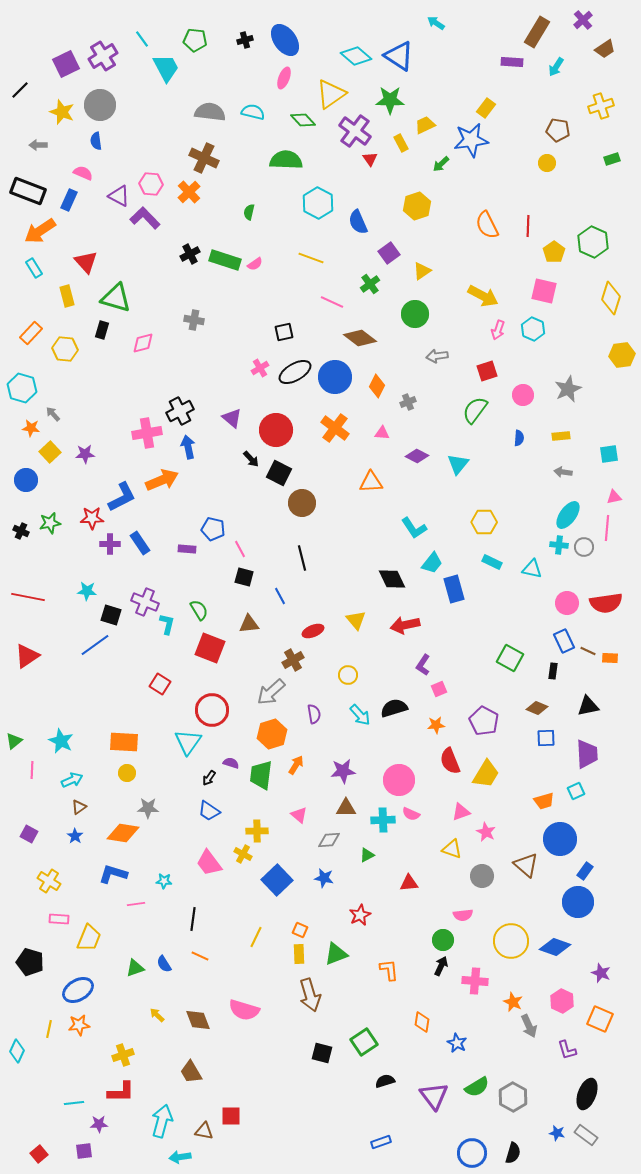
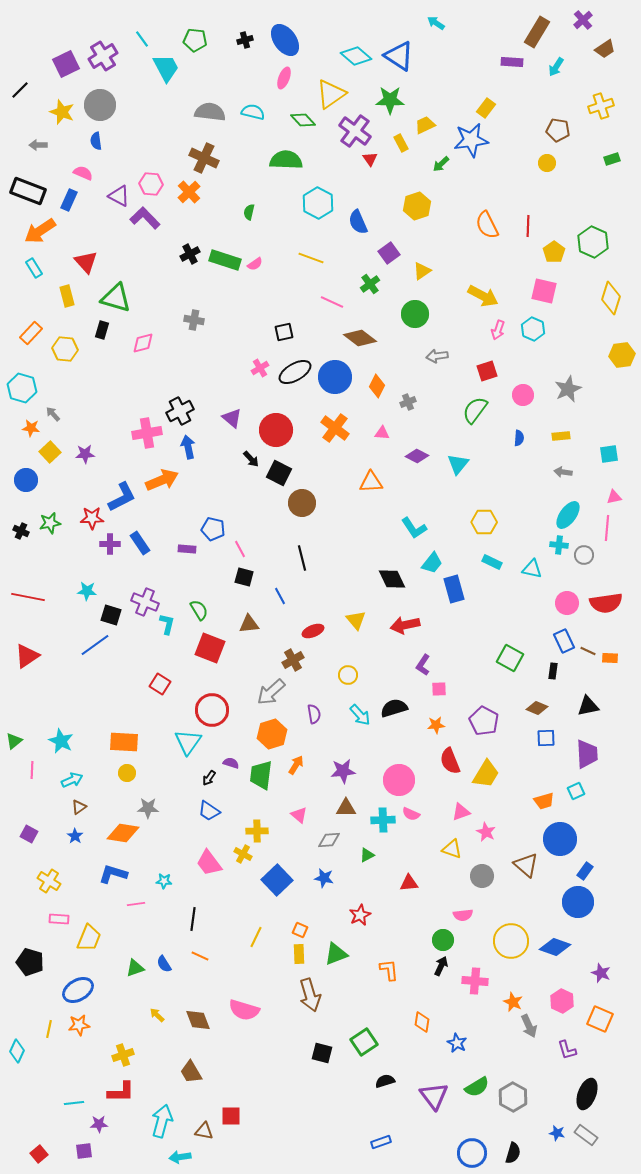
gray circle at (584, 547): moved 8 px down
pink square at (439, 689): rotated 21 degrees clockwise
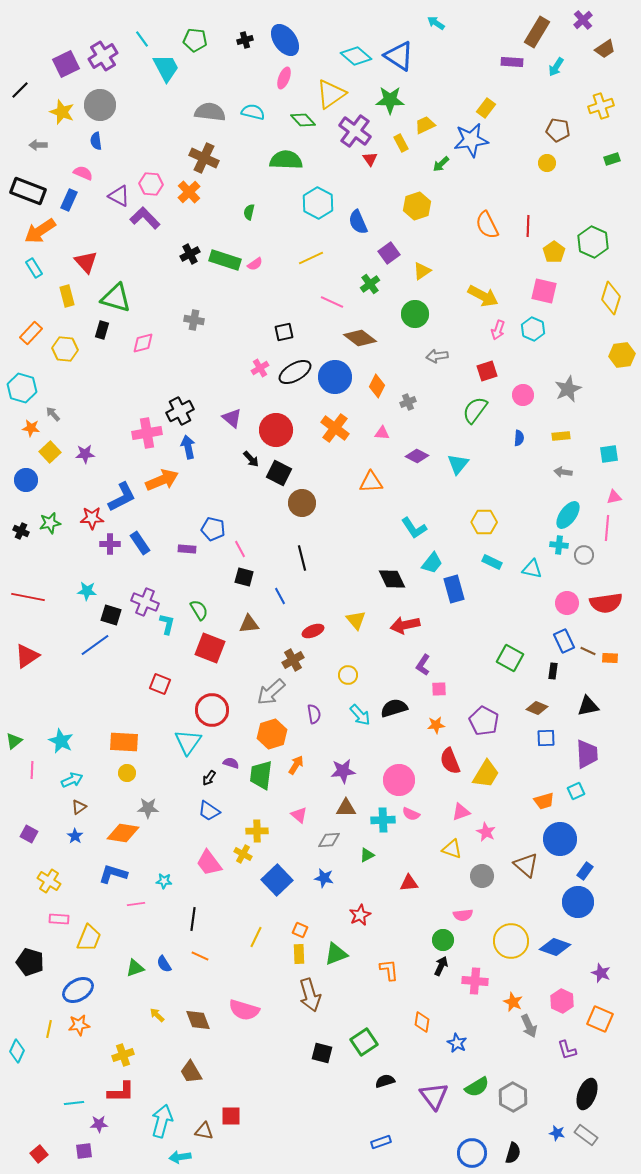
yellow line at (311, 258): rotated 45 degrees counterclockwise
red square at (160, 684): rotated 10 degrees counterclockwise
